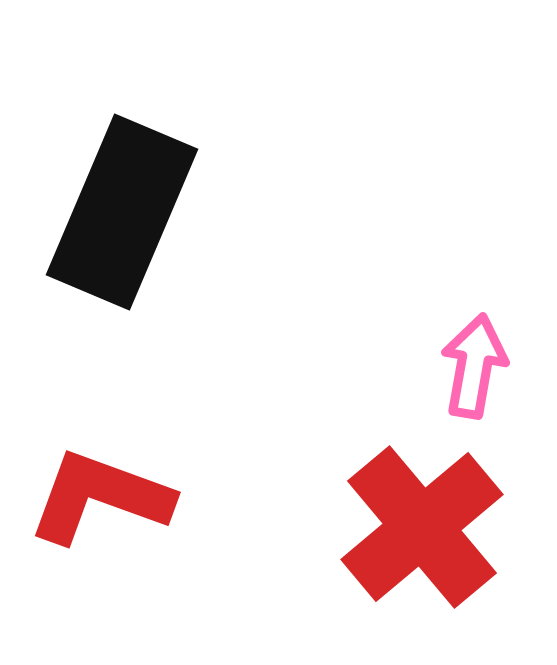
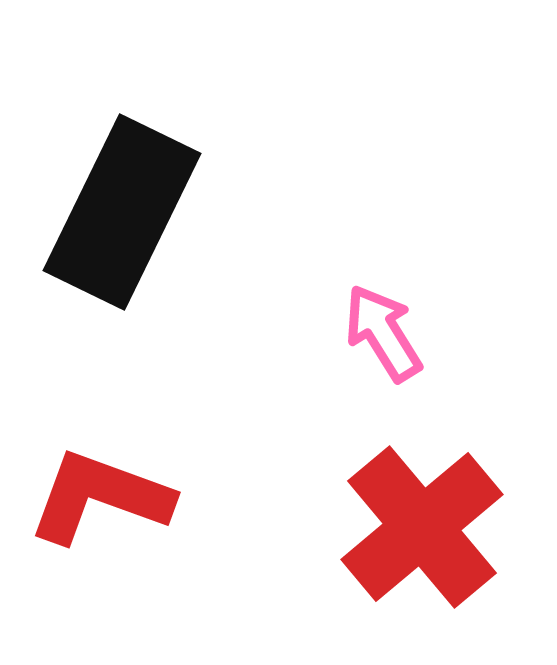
black rectangle: rotated 3 degrees clockwise
pink arrow: moved 91 px left, 33 px up; rotated 42 degrees counterclockwise
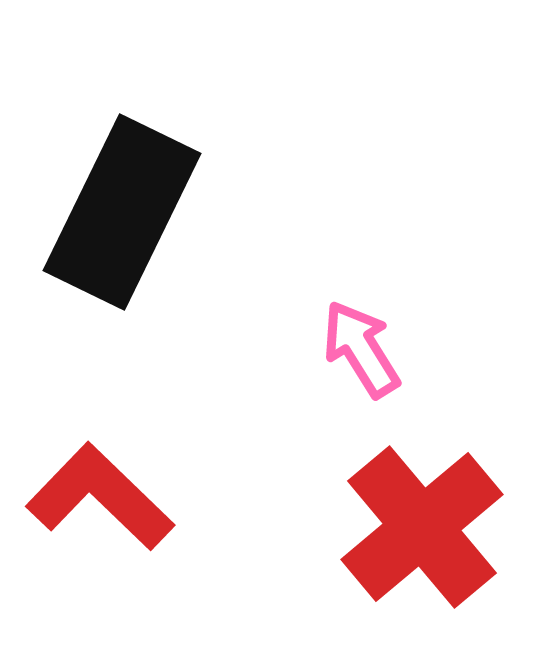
pink arrow: moved 22 px left, 16 px down
red L-shape: rotated 24 degrees clockwise
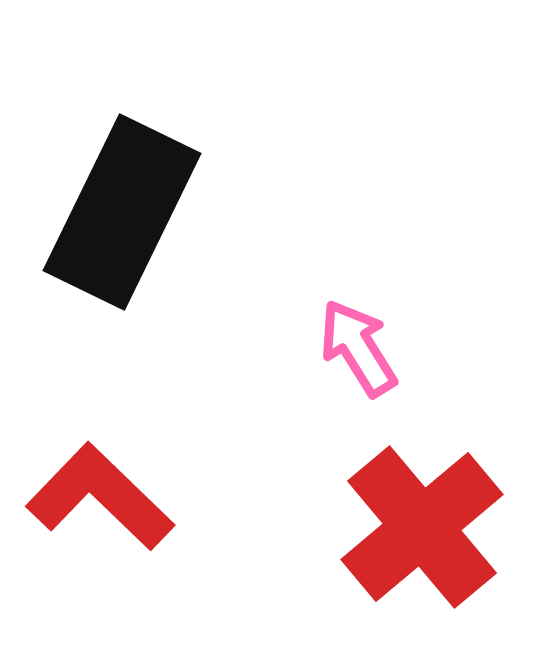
pink arrow: moved 3 px left, 1 px up
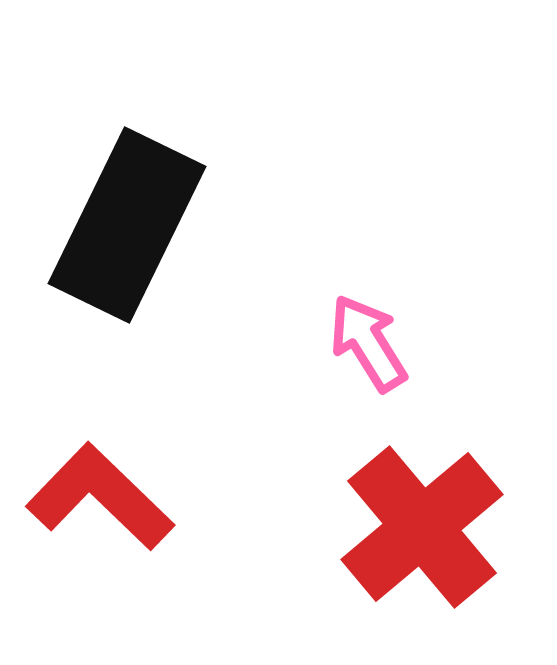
black rectangle: moved 5 px right, 13 px down
pink arrow: moved 10 px right, 5 px up
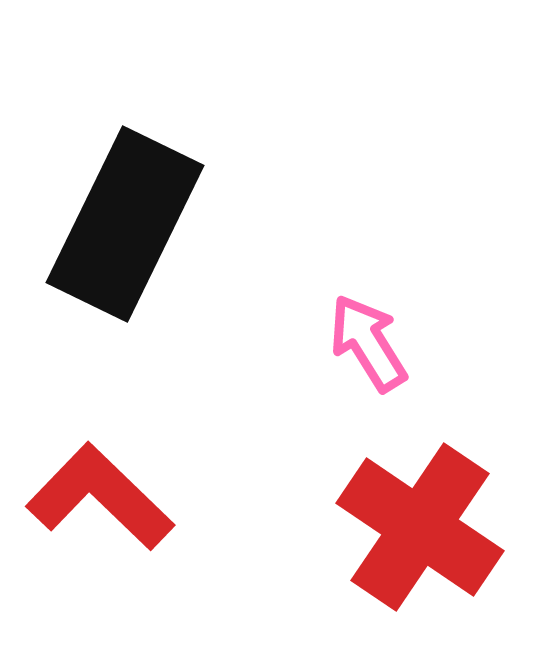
black rectangle: moved 2 px left, 1 px up
red cross: moved 2 px left; rotated 16 degrees counterclockwise
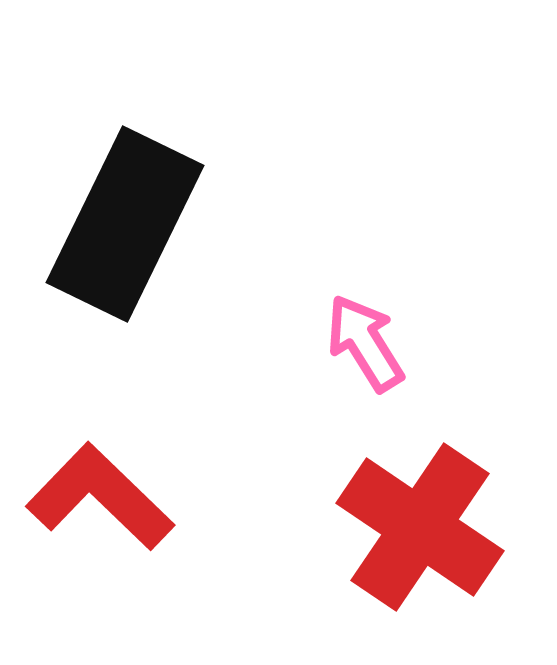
pink arrow: moved 3 px left
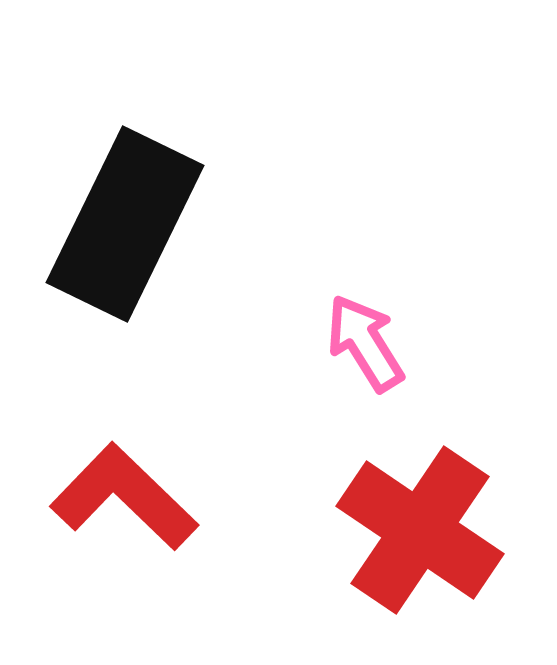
red L-shape: moved 24 px right
red cross: moved 3 px down
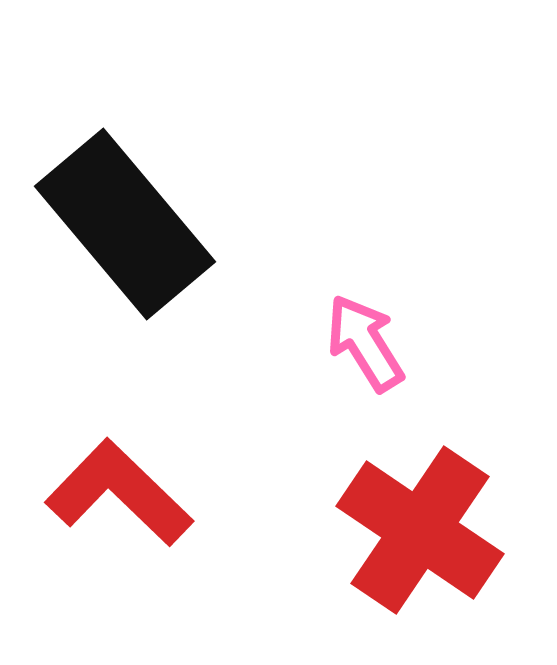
black rectangle: rotated 66 degrees counterclockwise
red L-shape: moved 5 px left, 4 px up
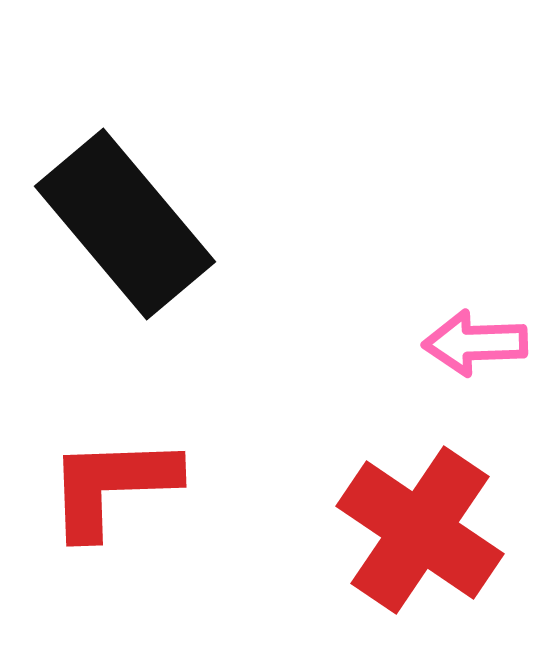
pink arrow: moved 110 px right; rotated 60 degrees counterclockwise
red L-shape: moved 7 px left, 7 px up; rotated 46 degrees counterclockwise
